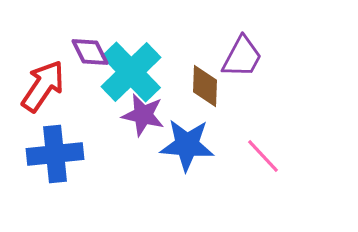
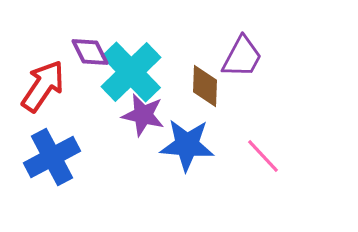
blue cross: moved 3 px left, 3 px down; rotated 22 degrees counterclockwise
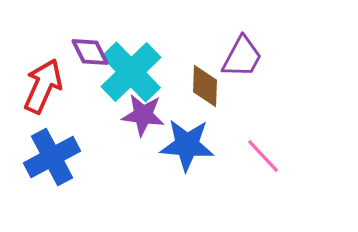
red arrow: rotated 10 degrees counterclockwise
purple star: rotated 6 degrees counterclockwise
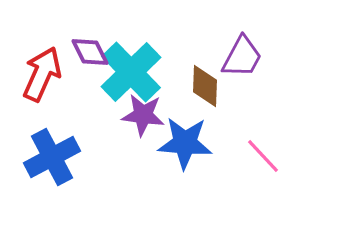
red arrow: moved 1 px left, 12 px up
blue star: moved 2 px left, 2 px up
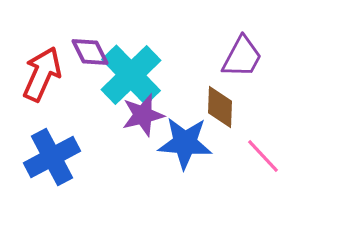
cyan cross: moved 3 px down
brown diamond: moved 15 px right, 21 px down
purple star: rotated 21 degrees counterclockwise
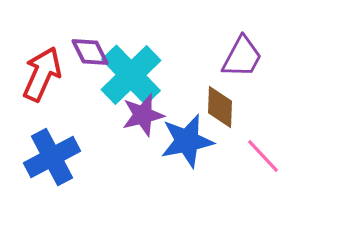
blue star: moved 2 px right, 2 px up; rotated 16 degrees counterclockwise
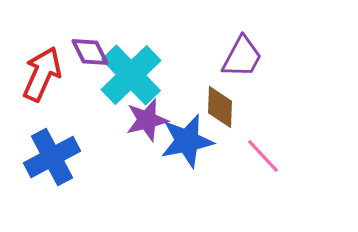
purple star: moved 4 px right, 5 px down
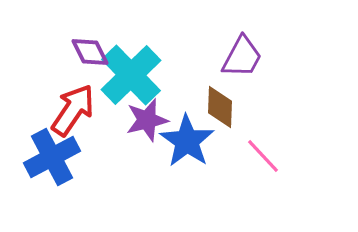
red arrow: moved 31 px right, 36 px down; rotated 10 degrees clockwise
blue star: rotated 26 degrees counterclockwise
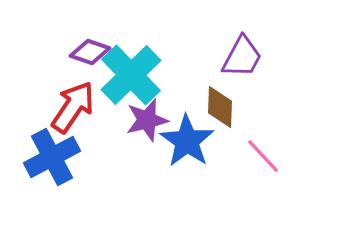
purple diamond: rotated 45 degrees counterclockwise
red arrow: moved 3 px up
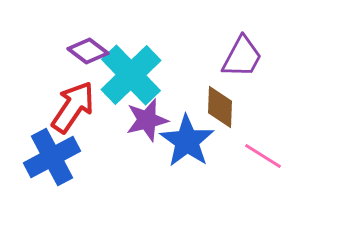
purple diamond: moved 2 px left, 1 px up; rotated 18 degrees clockwise
pink line: rotated 15 degrees counterclockwise
